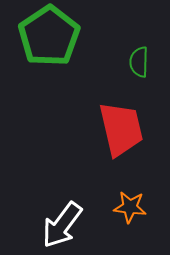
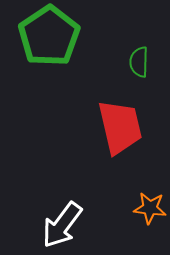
red trapezoid: moved 1 px left, 2 px up
orange star: moved 20 px right, 1 px down
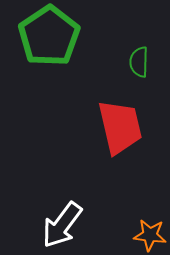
orange star: moved 27 px down
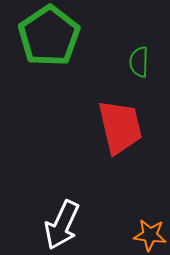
white arrow: rotated 12 degrees counterclockwise
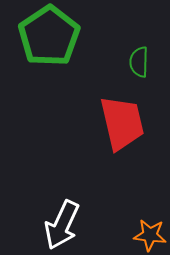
red trapezoid: moved 2 px right, 4 px up
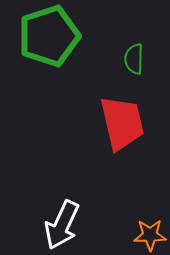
green pentagon: rotated 16 degrees clockwise
green semicircle: moved 5 px left, 3 px up
orange star: rotated 8 degrees counterclockwise
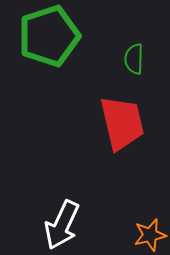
orange star: rotated 12 degrees counterclockwise
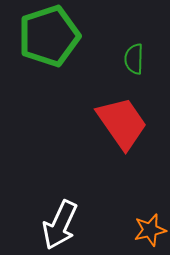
red trapezoid: rotated 22 degrees counterclockwise
white arrow: moved 2 px left
orange star: moved 5 px up
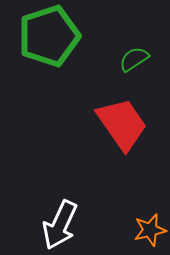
green semicircle: rotated 56 degrees clockwise
red trapezoid: moved 1 px down
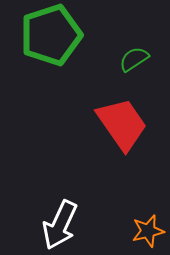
green pentagon: moved 2 px right, 1 px up
orange star: moved 2 px left, 1 px down
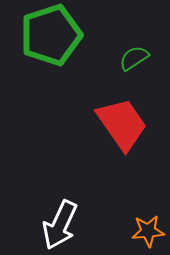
green semicircle: moved 1 px up
orange star: rotated 8 degrees clockwise
